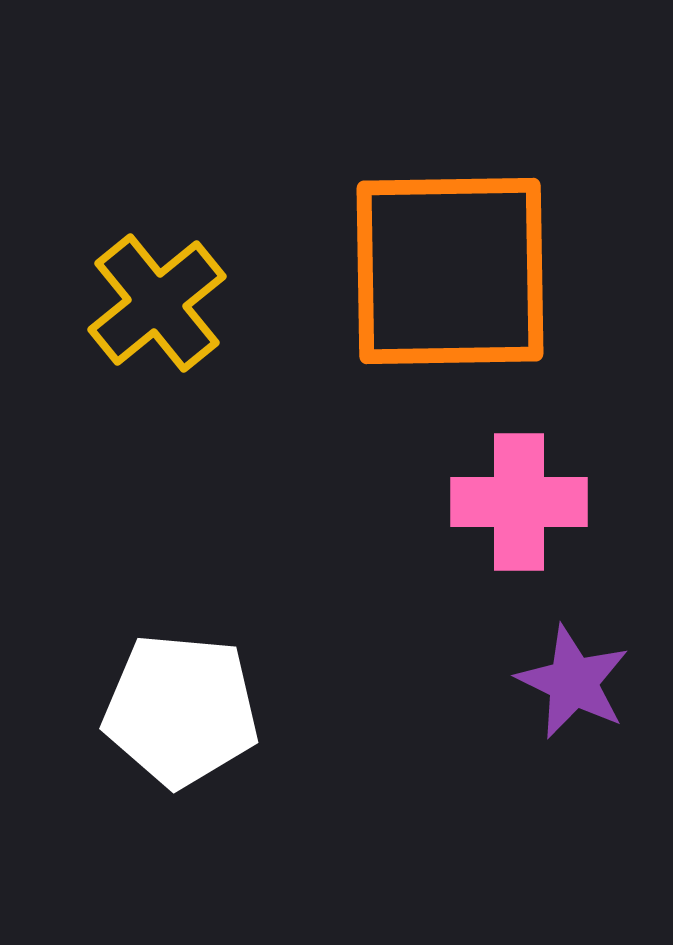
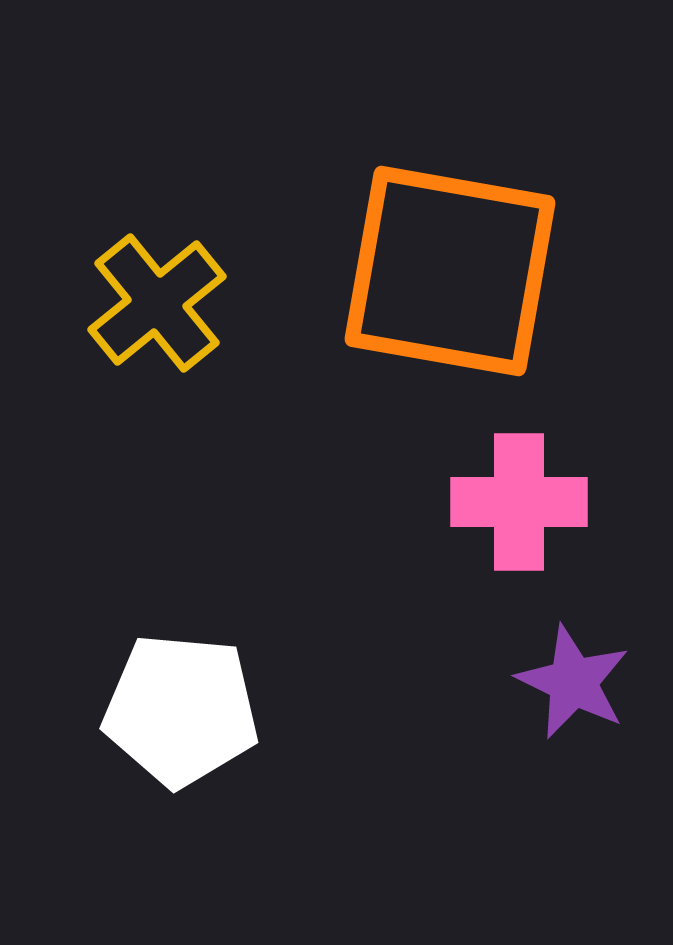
orange square: rotated 11 degrees clockwise
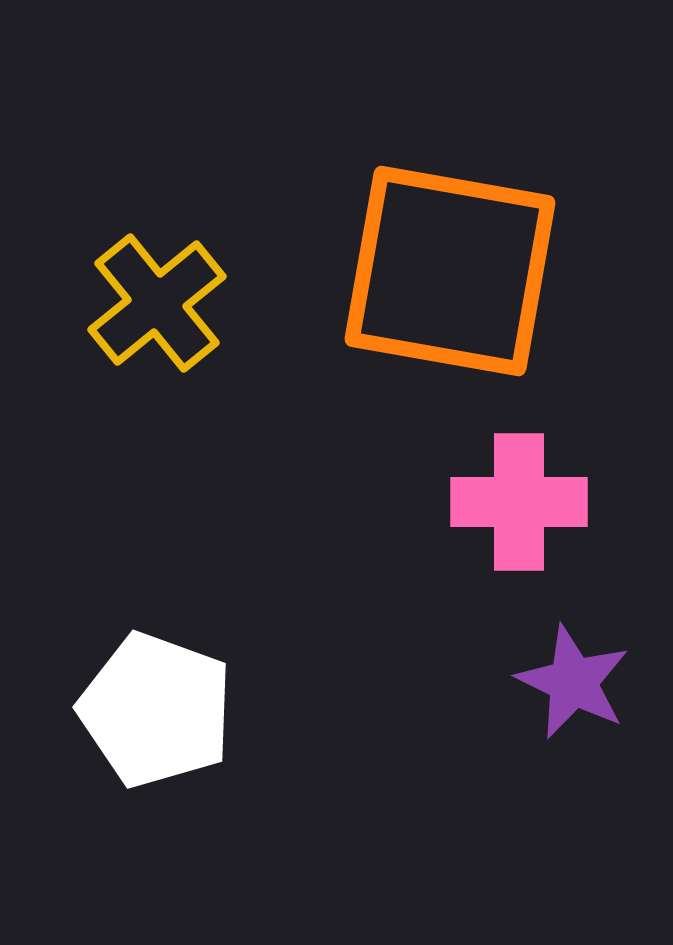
white pentagon: moved 25 px left; rotated 15 degrees clockwise
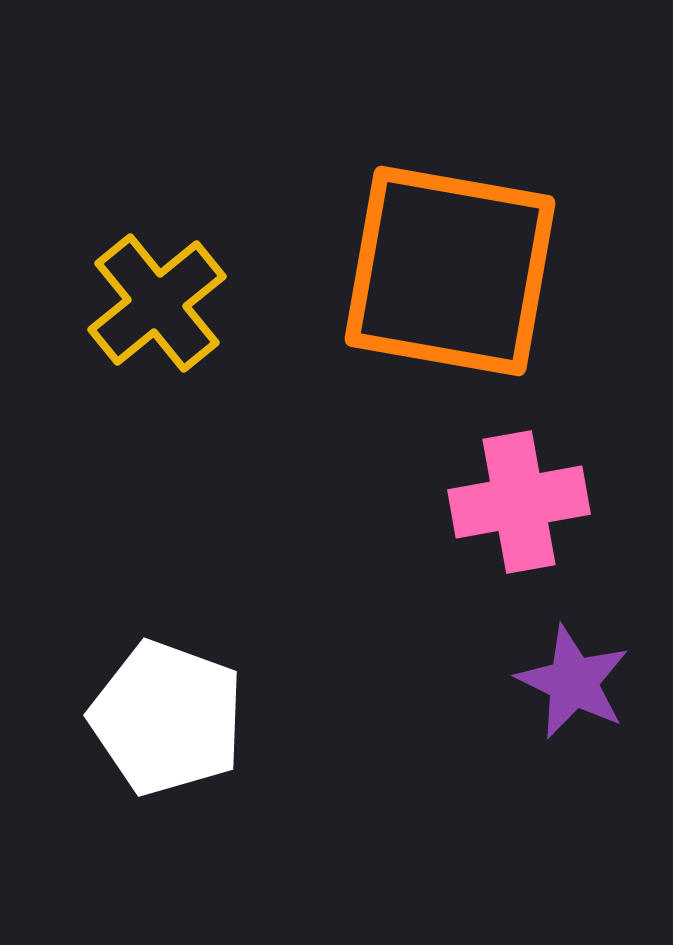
pink cross: rotated 10 degrees counterclockwise
white pentagon: moved 11 px right, 8 px down
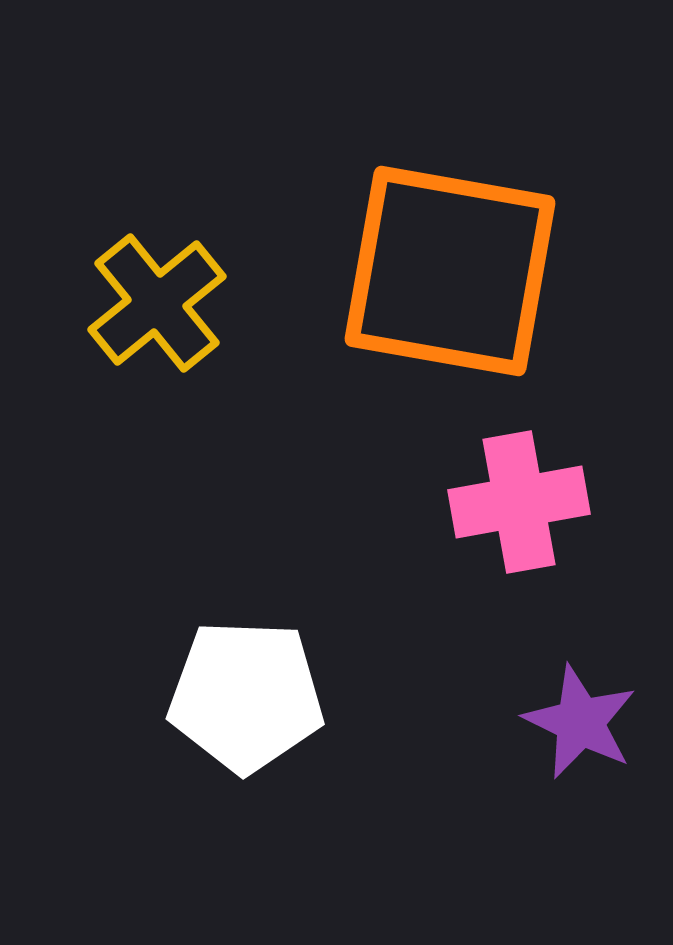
purple star: moved 7 px right, 40 px down
white pentagon: moved 79 px right, 22 px up; rotated 18 degrees counterclockwise
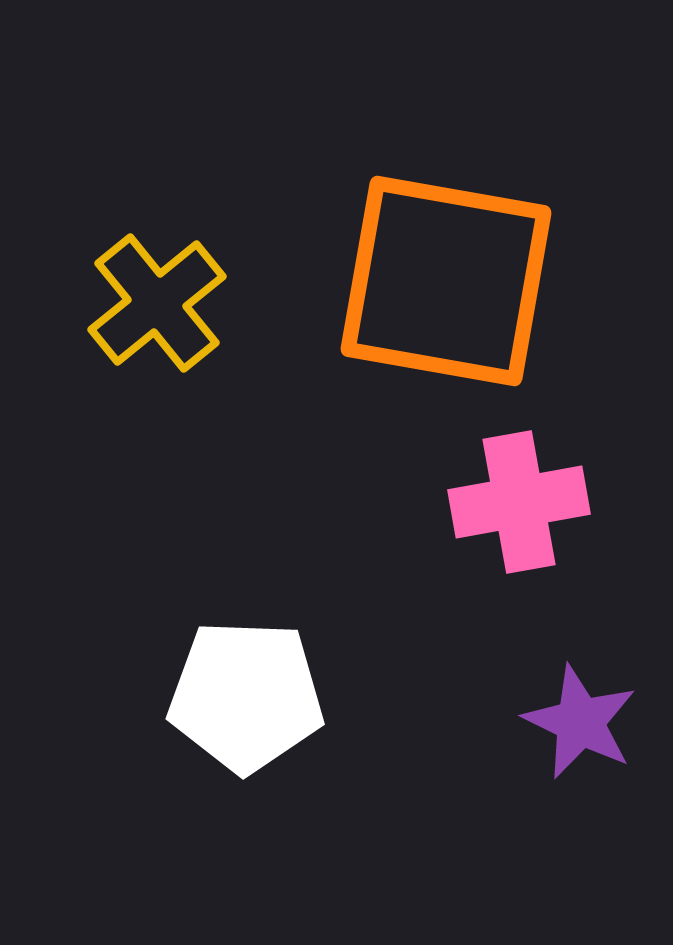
orange square: moved 4 px left, 10 px down
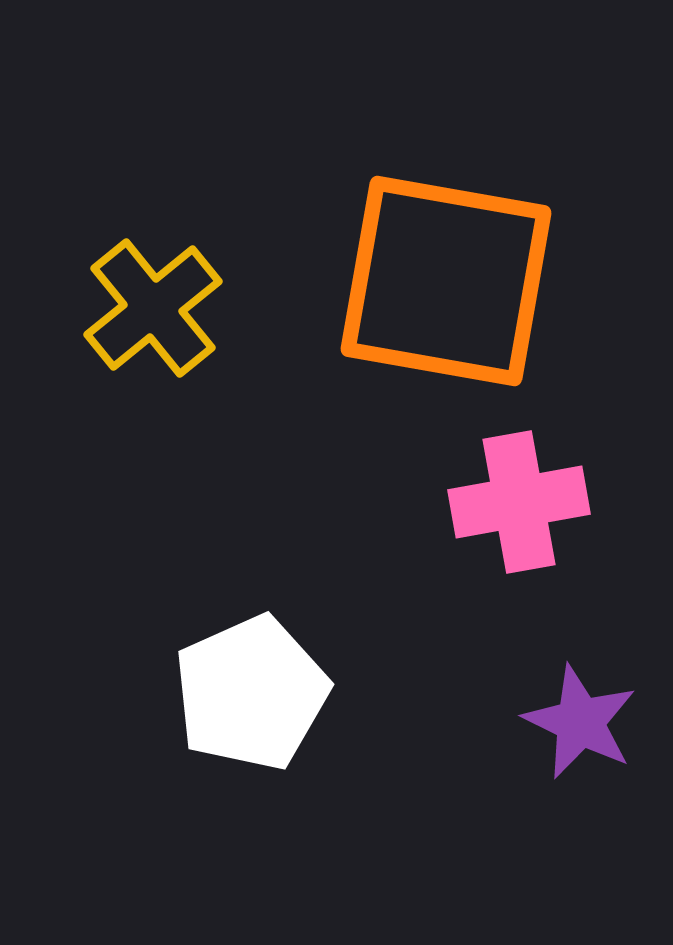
yellow cross: moved 4 px left, 5 px down
white pentagon: moved 5 px right, 3 px up; rotated 26 degrees counterclockwise
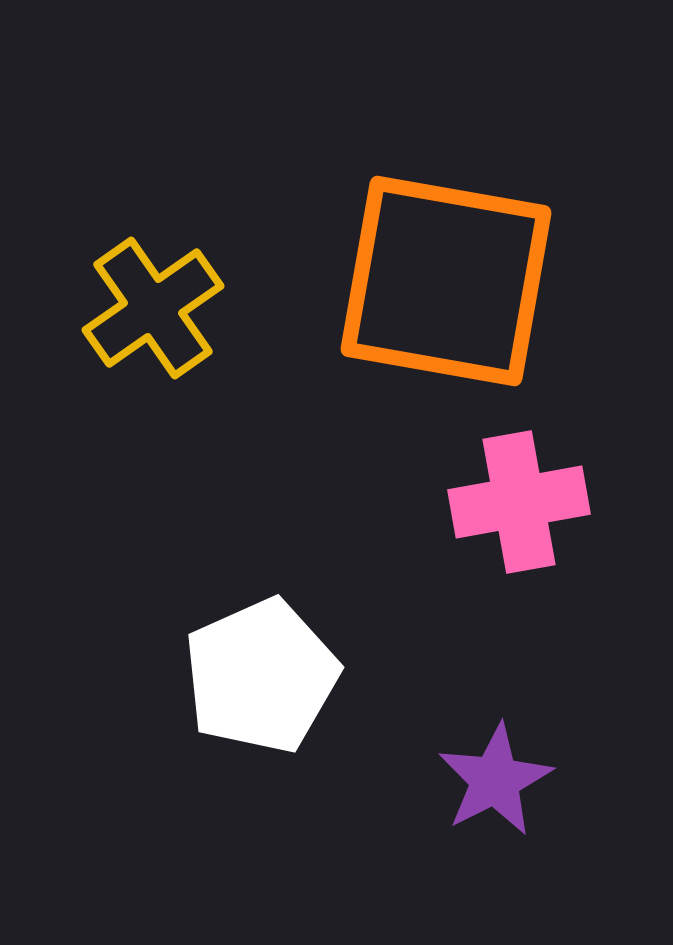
yellow cross: rotated 4 degrees clockwise
white pentagon: moved 10 px right, 17 px up
purple star: moved 85 px left, 58 px down; rotated 19 degrees clockwise
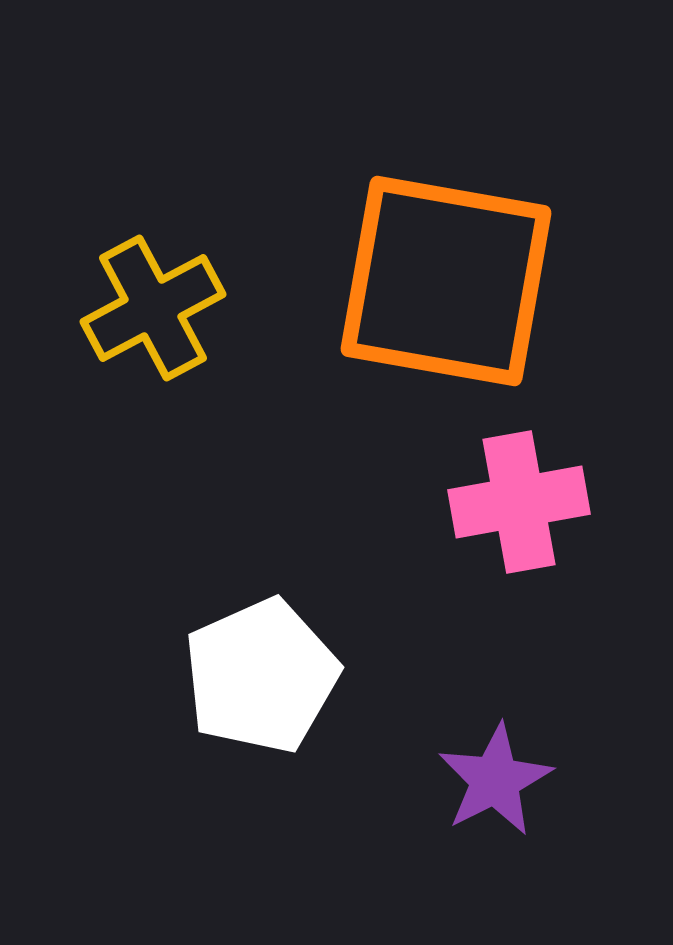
yellow cross: rotated 7 degrees clockwise
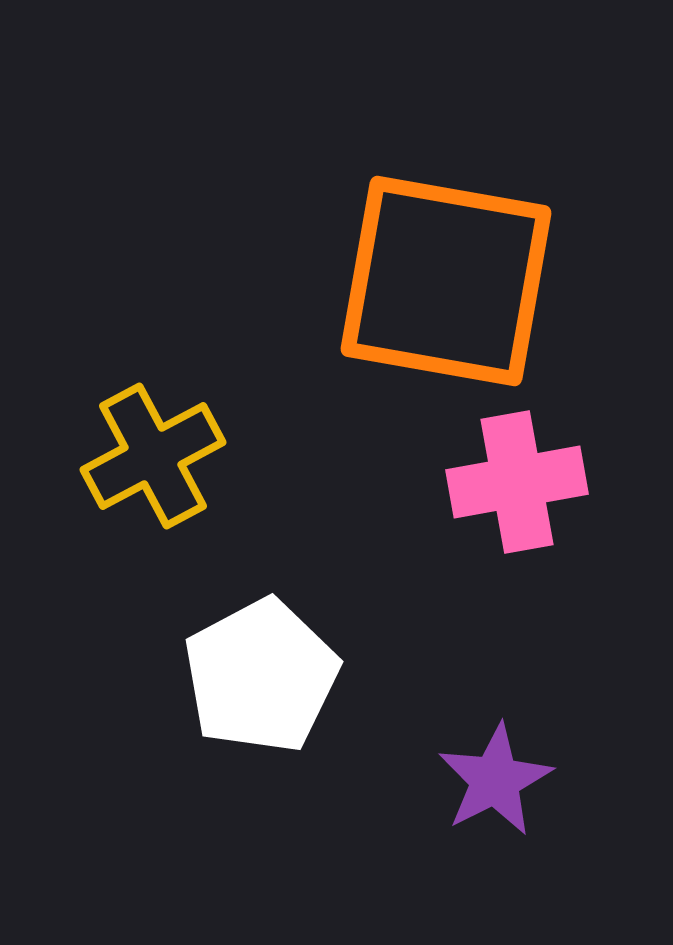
yellow cross: moved 148 px down
pink cross: moved 2 px left, 20 px up
white pentagon: rotated 4 degrees counterclockwise
